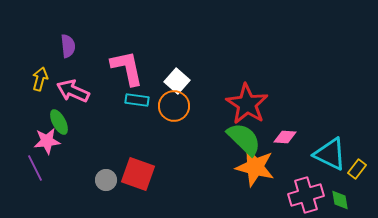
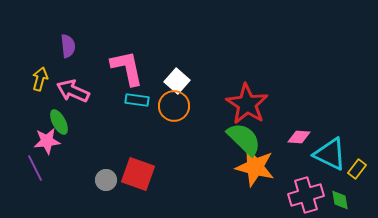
pink diamond: moved 14 px right
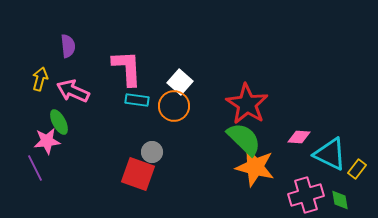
pink L-shape: rotated 9 degrees clockwise
white square: moved 3 px right, 1 px down
gray circle: moved 46 px right, 28 px up
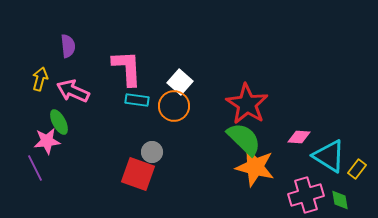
cyan triangle: moved 1 px left, 2 px down; rotated 6 degrees clockwise
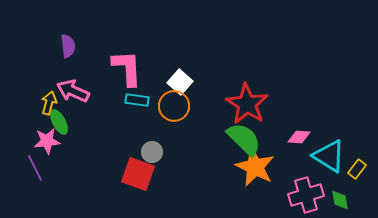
yellow arrow: moved 9 px right, 24 px down
orange star: rotated 12 degrees clockwise
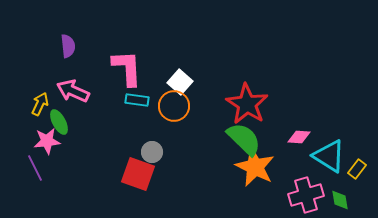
yellow arrow: moved 9 px left, 1 px down; rotated 10 degrees clockwise
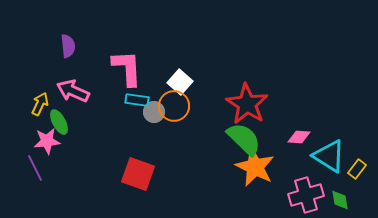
gray circle: moved 2 px right, 40 px up
